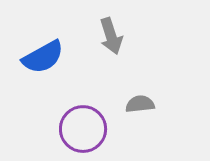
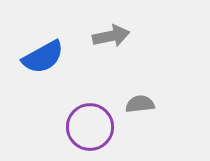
gray arrow: rotated 84 degrees counterclockwise
purple circle: moved 7 px right, 2 px up
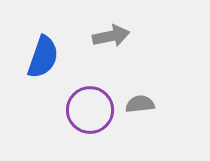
blue semicircle: rotated 42 degrees counterclockwise
purple circle: moved 17 px up
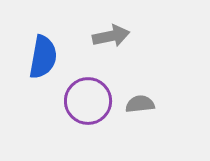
blue semicircle: rotated 9 degrees counterclockwise
purple circle: moved 2 px left, 9 px up
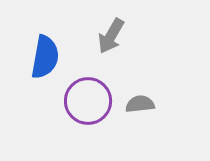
gray arrow: rotated 132 degrees clockwise
blue semicircle: moved 2 px right
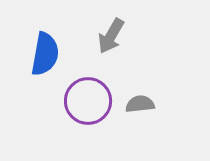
blue semicircle: moved 3 px up
